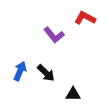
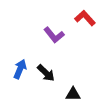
red L-shape: rotated 20 degrees clockwise
blue arrow: moved 2 px up
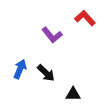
purple L-shape: moved 2 px left
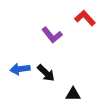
blue arrow: rotated 120 degrees counterclockwise
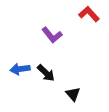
red L-shape: moved 4 px right, 4 px up
black triangle: rotated 49 degrees clockwise
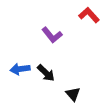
red L-shape: moved 1 px down
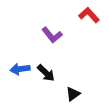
black triangle: rotated 35 degrees clockwise
